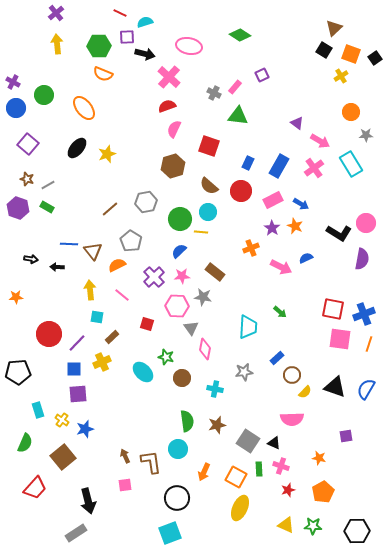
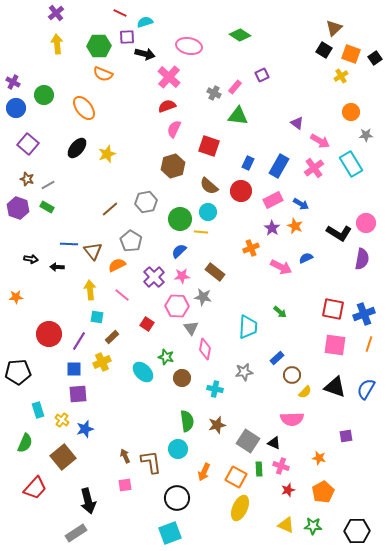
red square at (147, 324): rotated 16 degrees clockwise
pink square at (340, 339): moved 5 px left, 6 px down
purple line at (77, 343): moved 2 px right, 2 px up; rotated 12 degrees counterclockwise
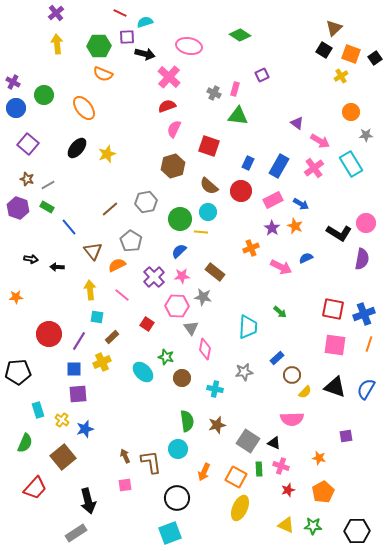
pink rectangle at (235, 87): moved 2 px down; rotated 24 degrees counterclockwise
blue line at (69, 244): moved 17 px up; rotated 48 degrees clockwise
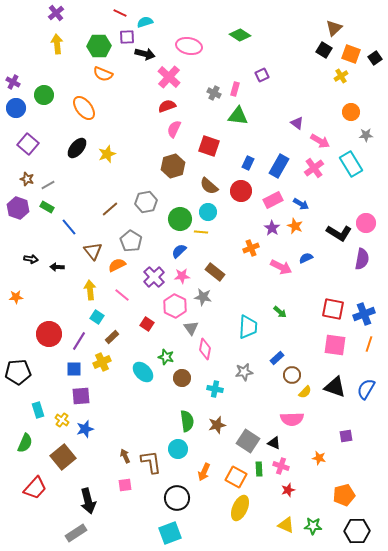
pink hexagon at (177, 306): moved 2 px left; rotated 25 degrees clockwise
cyan square at (97, 317): rotated 24 degrees clockwise
purple square at (78, 394): moved 3 px right, 2 px down
orange pentagon at (323, 492): moved 21 px right, 3 px down; rotated 15 degrees clockwise
